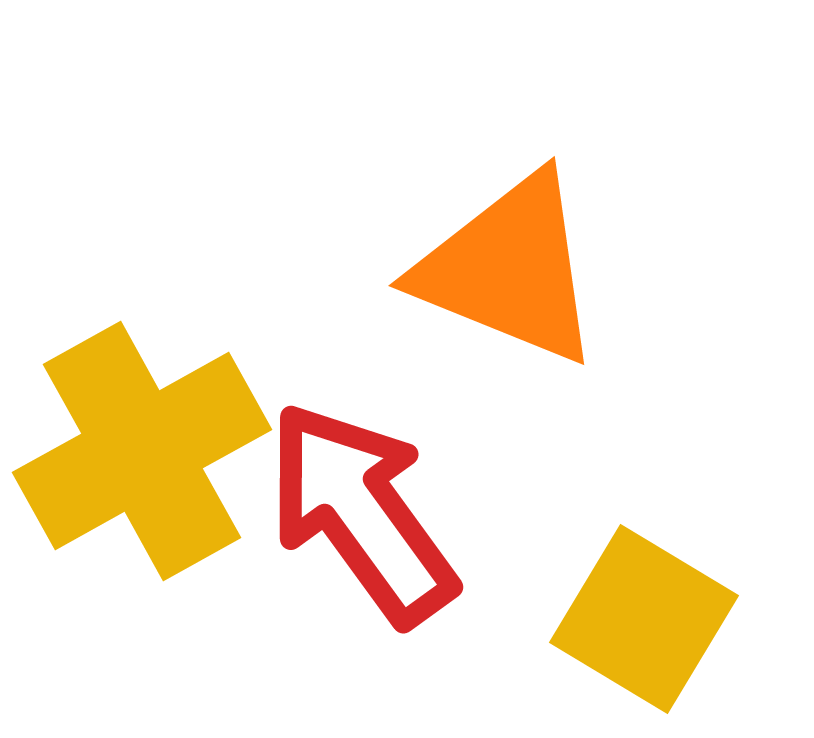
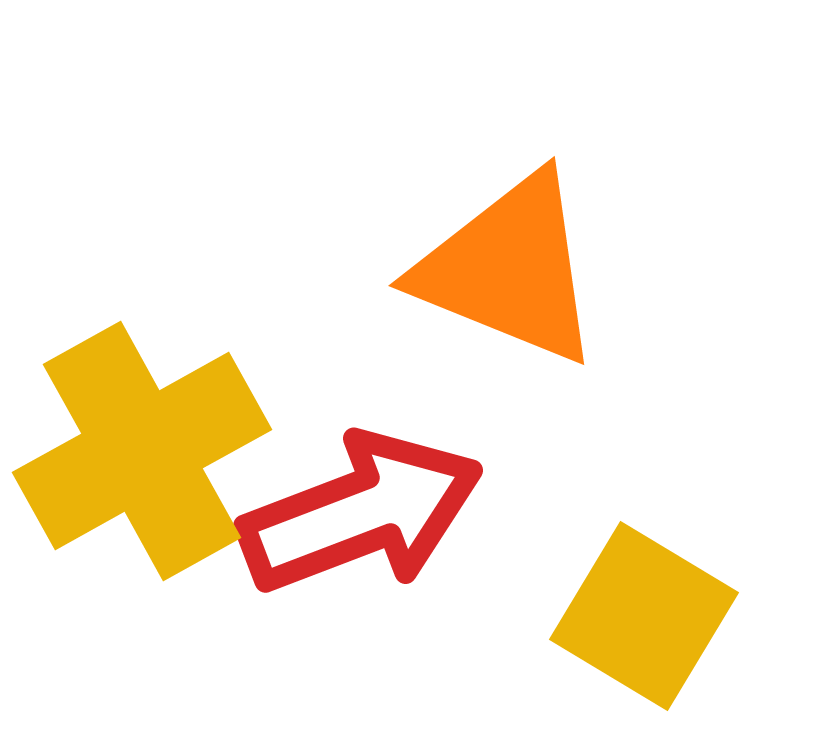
red arrow: rotated 105 degrees clockwise
yellow square: moved 3 px up
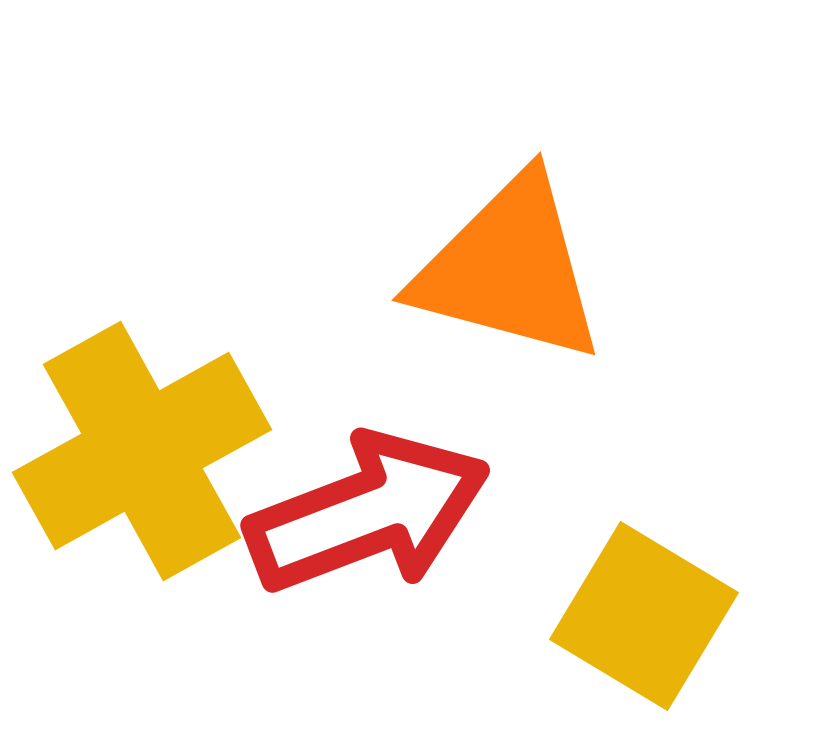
orange triangle: rotated 7 degrees counterclockwise
red arrow: moved 7 px right
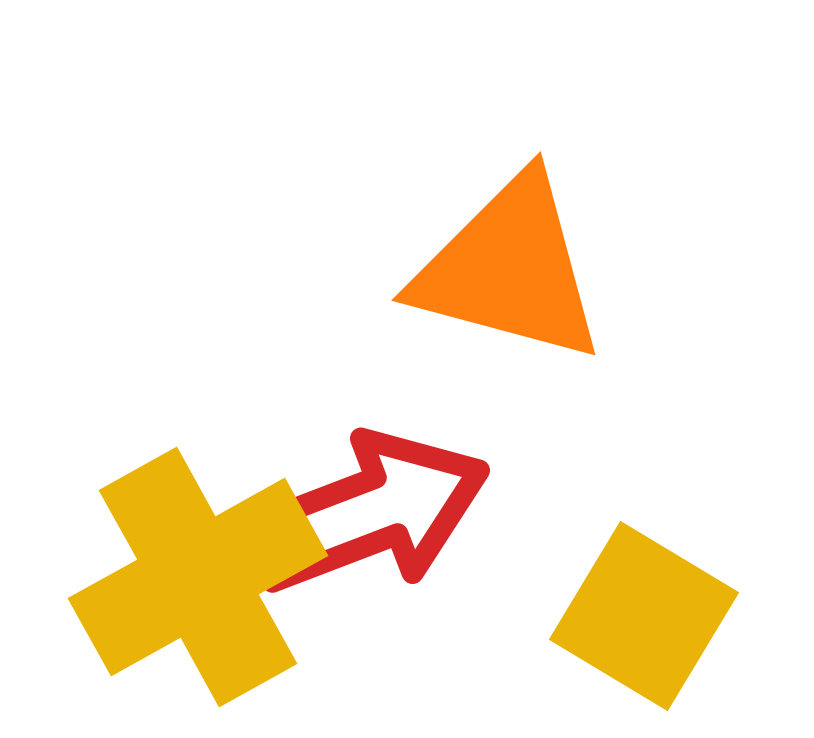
yellow cross: moved 56 px right, 126 px down
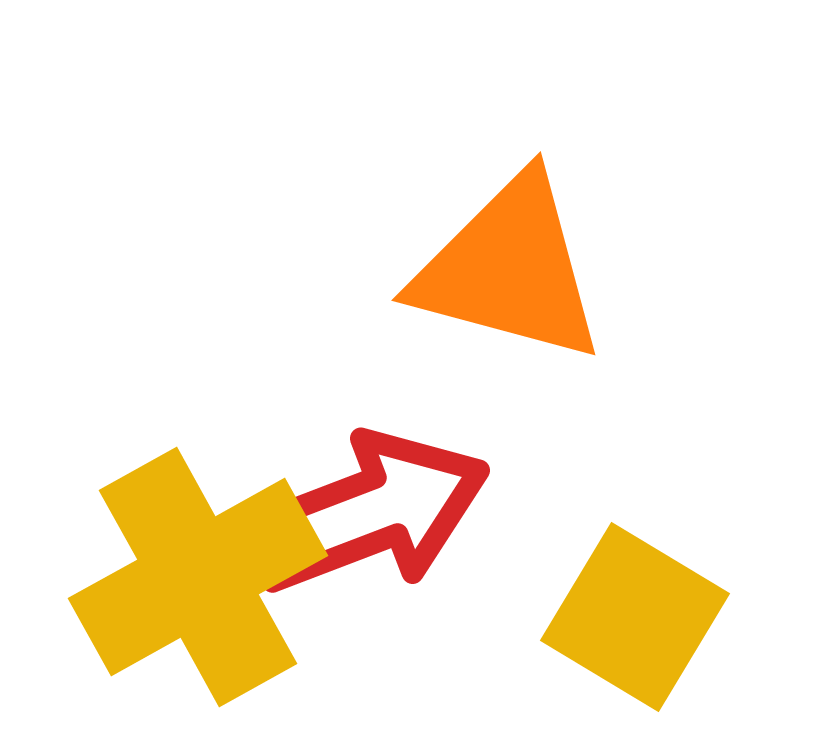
yellow square: moved 9 px left, 1 px down
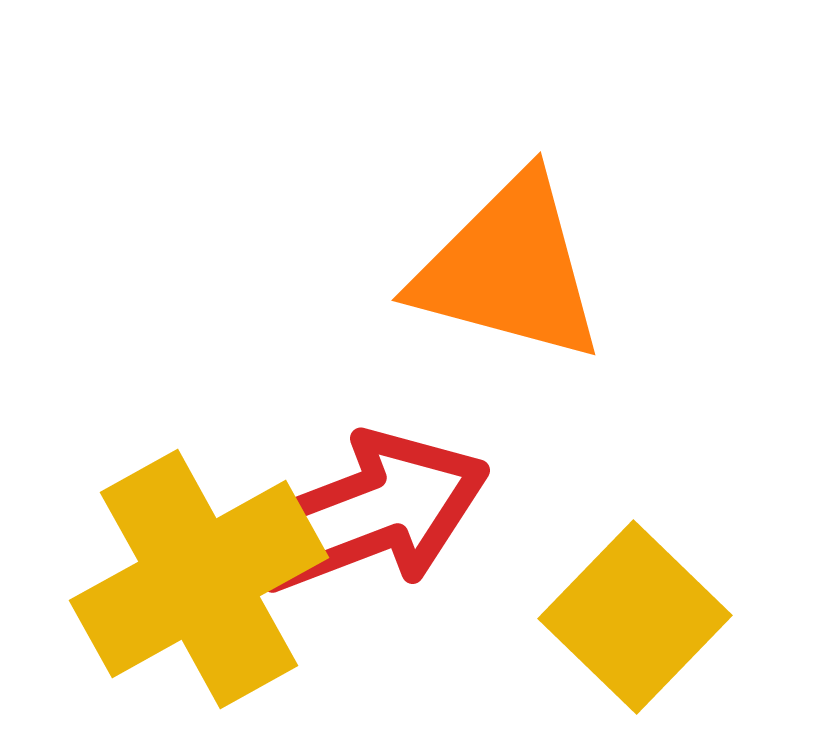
yellow cross: moved 1 px right, 2 px down
yellow square: rotated 13 degrees clockwise
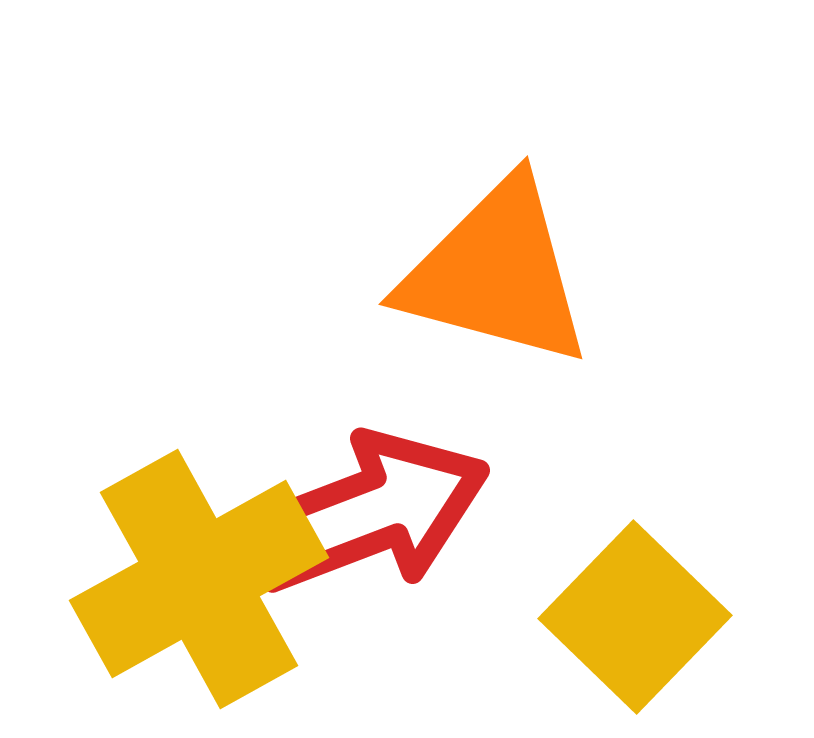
orange triangle: moved 13 px left, 4 px down
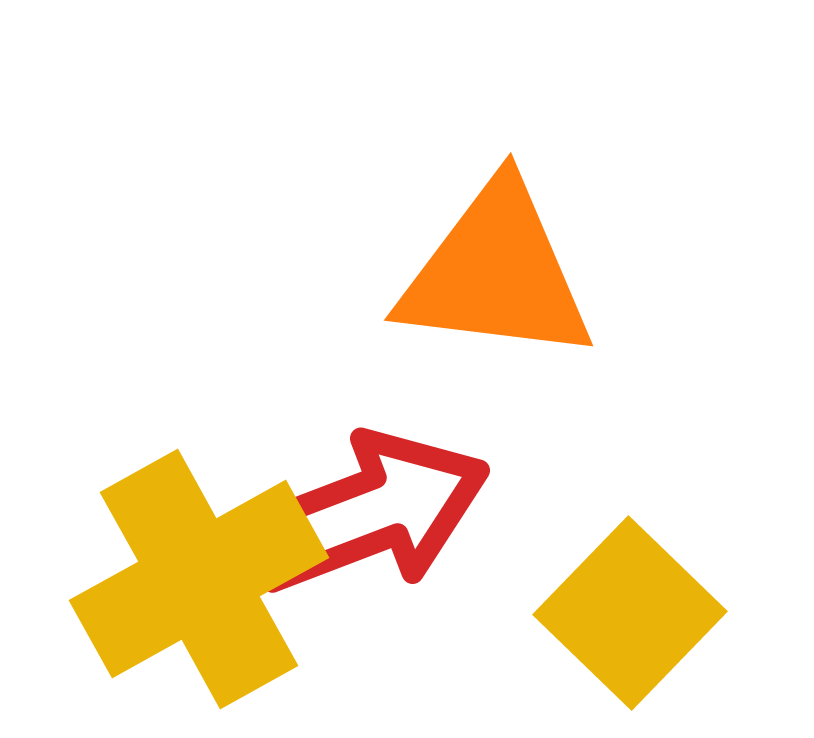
orange triangle: rotated 8 degrees counterclockwise
yellow square: moved 5 px left, 4 px up
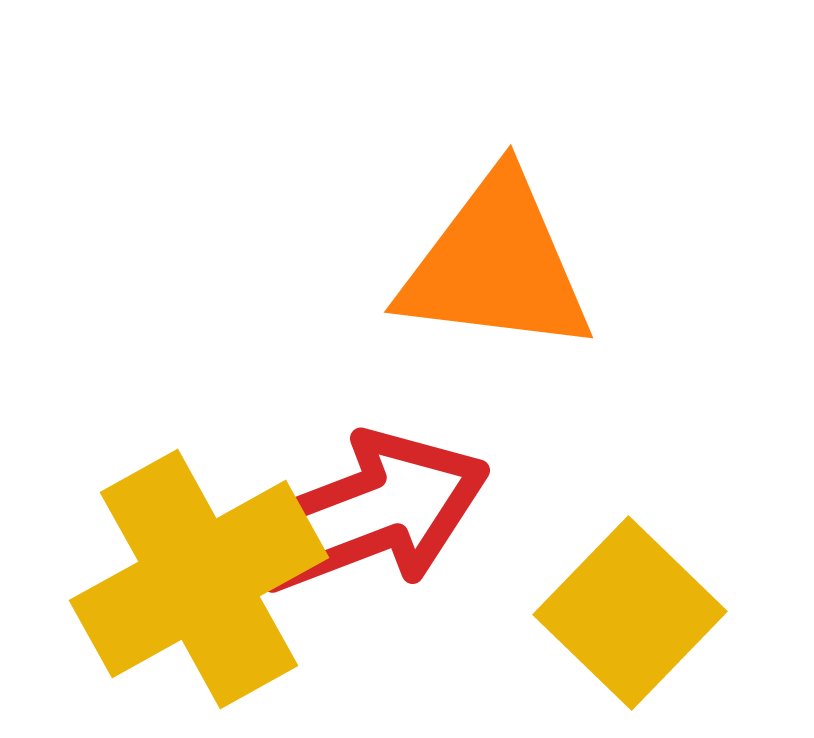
orange triangle: moved 8 px up
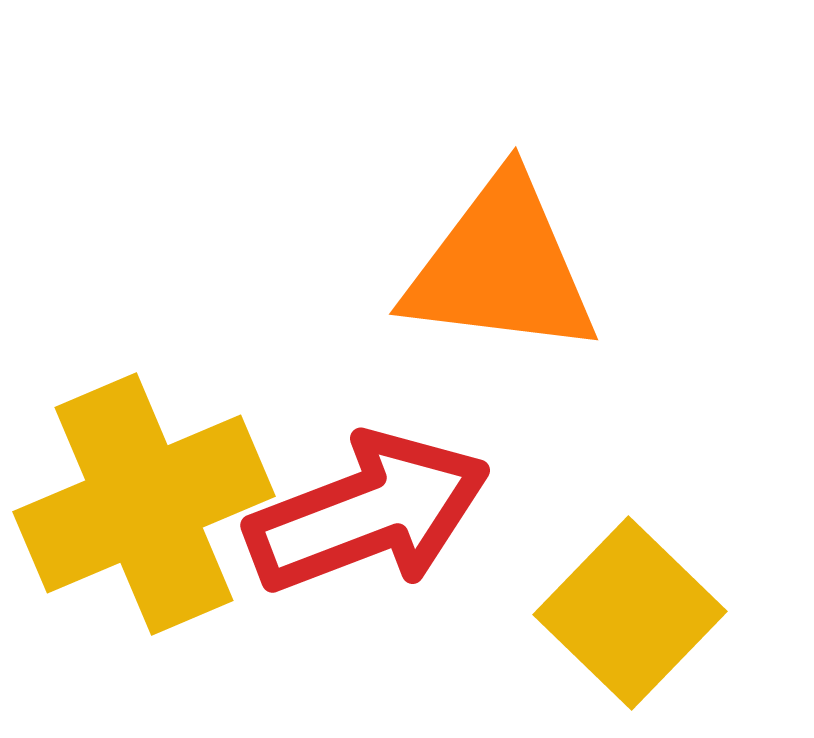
orange triangle: moved 5 px right, 2 px down
yellow cross: moved 55 px left, 75 px up; rotated 6 degrees clockwise
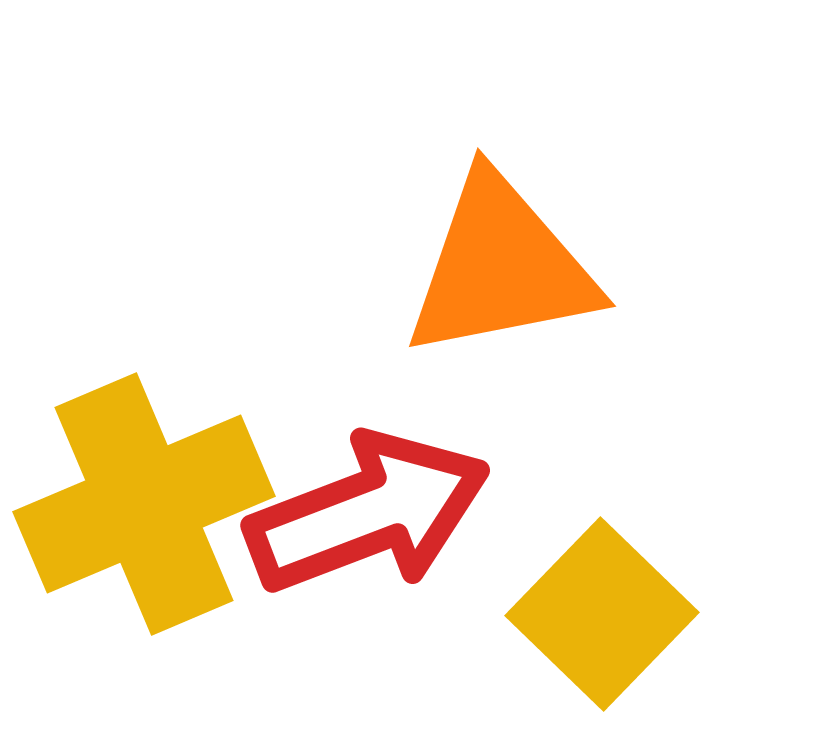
orange triangle: rotated 18 degrees counterclockwise
yellow square: moved 28 px left, 1 px down
